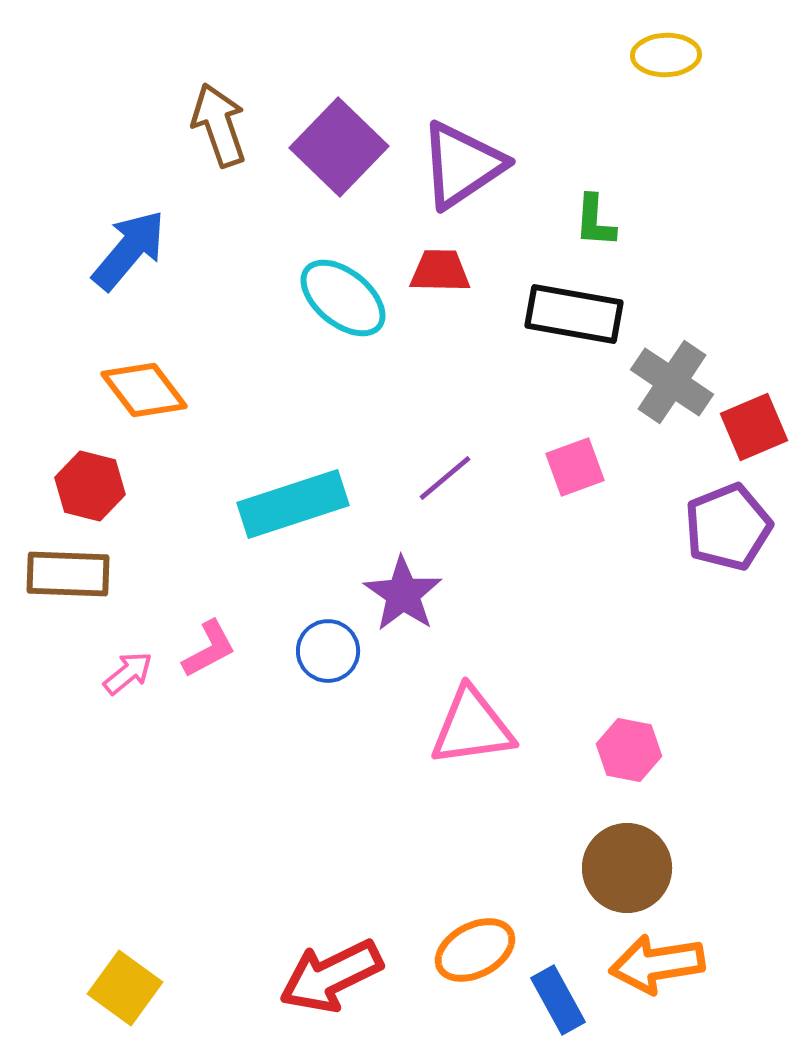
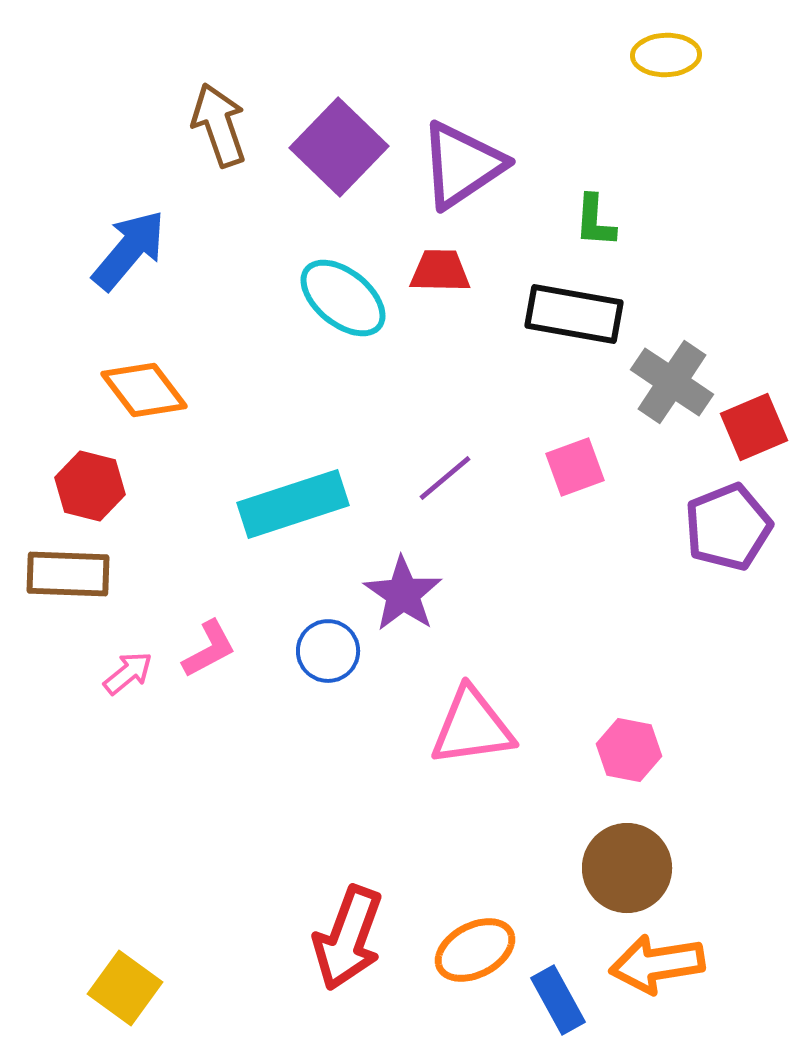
red arrow: moved 17 px right, 38 px up; rotated 44 degrees counterclockwise
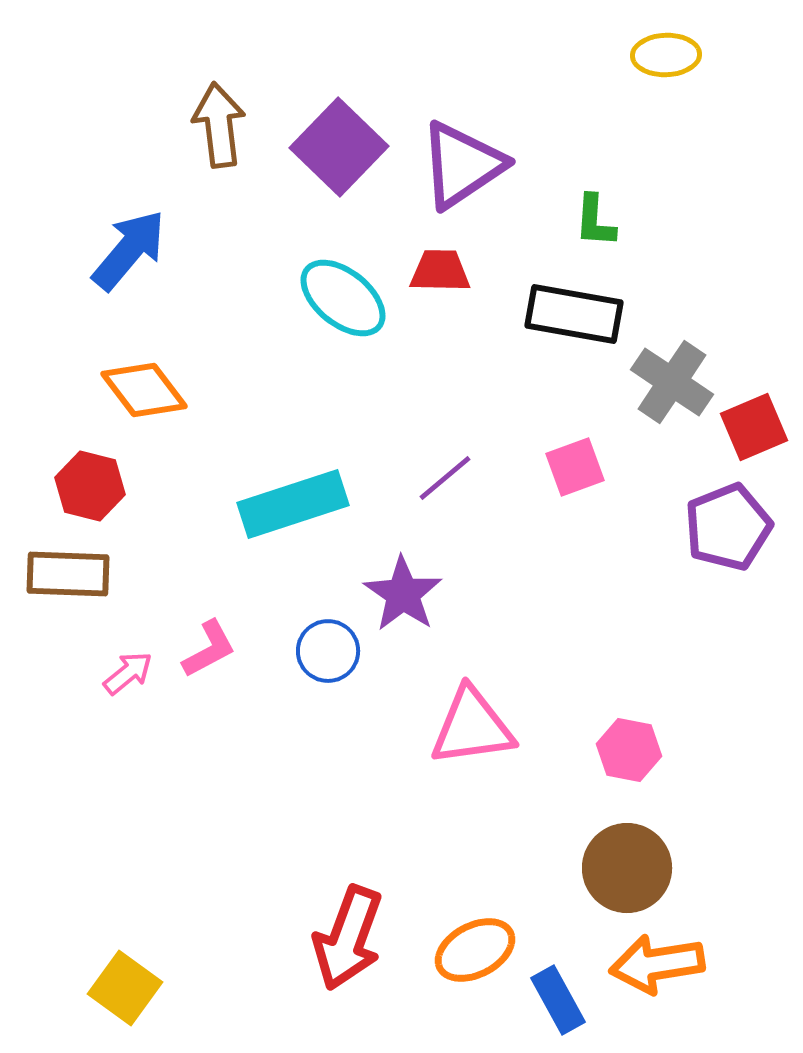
brown arrow: rotated 12 degrees clockwise
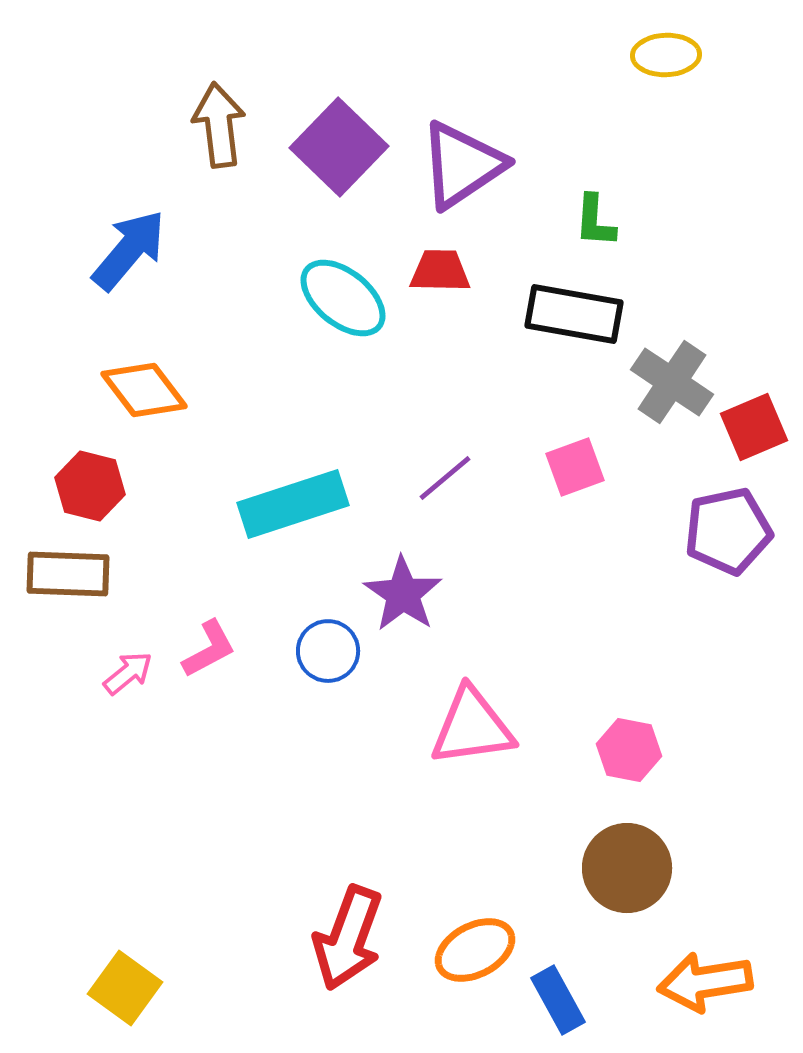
purple pentagon: moved 4 px down; rotated 10 degrees clockwise
orange arrow: moved 48 px right, 18 px down
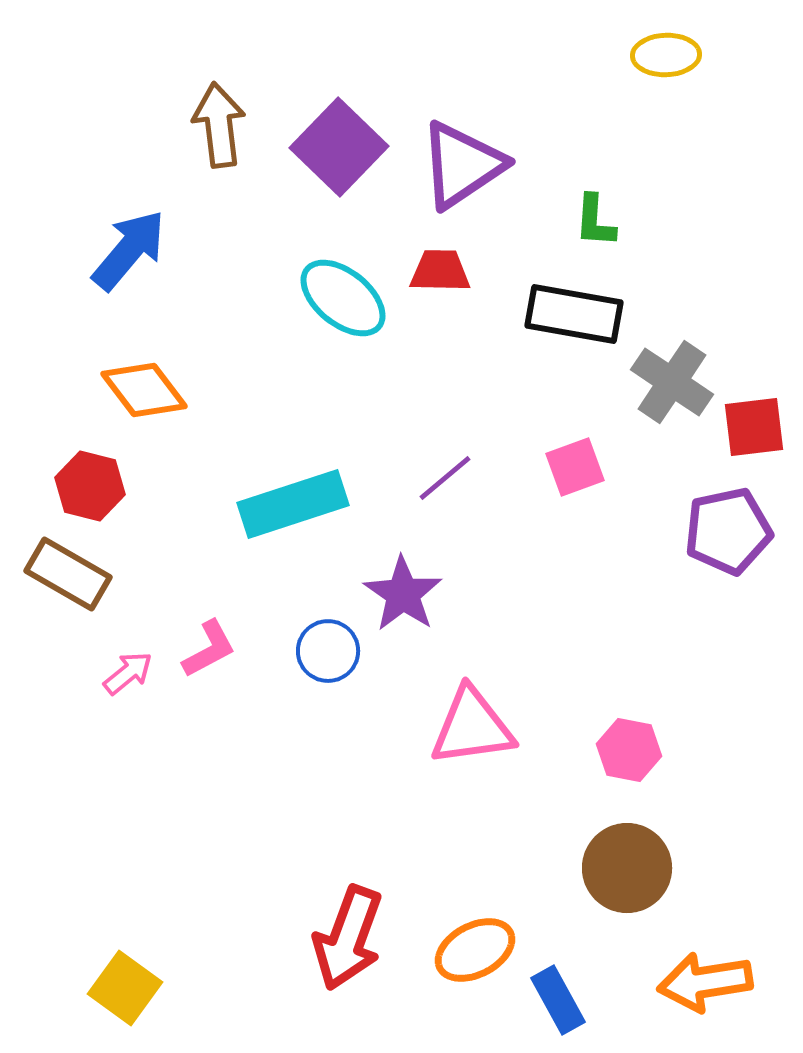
red square: rotated 16 degrees clockwise
brown rectangle: rotated 28 degrees clockwise
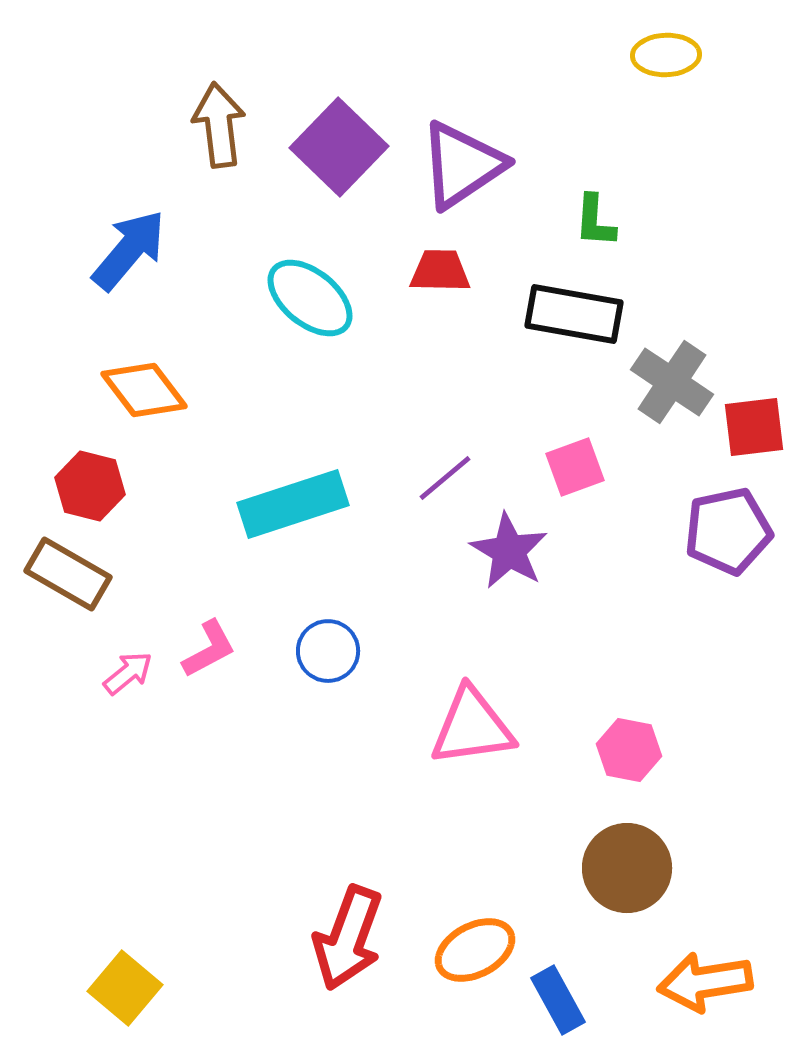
cyan ellipse: moved 33 px left
purple star: moved 106 px right, 43 px up; rotated 4 degrees counterclockwise
yellow square: rotated 4 degrees clockwise
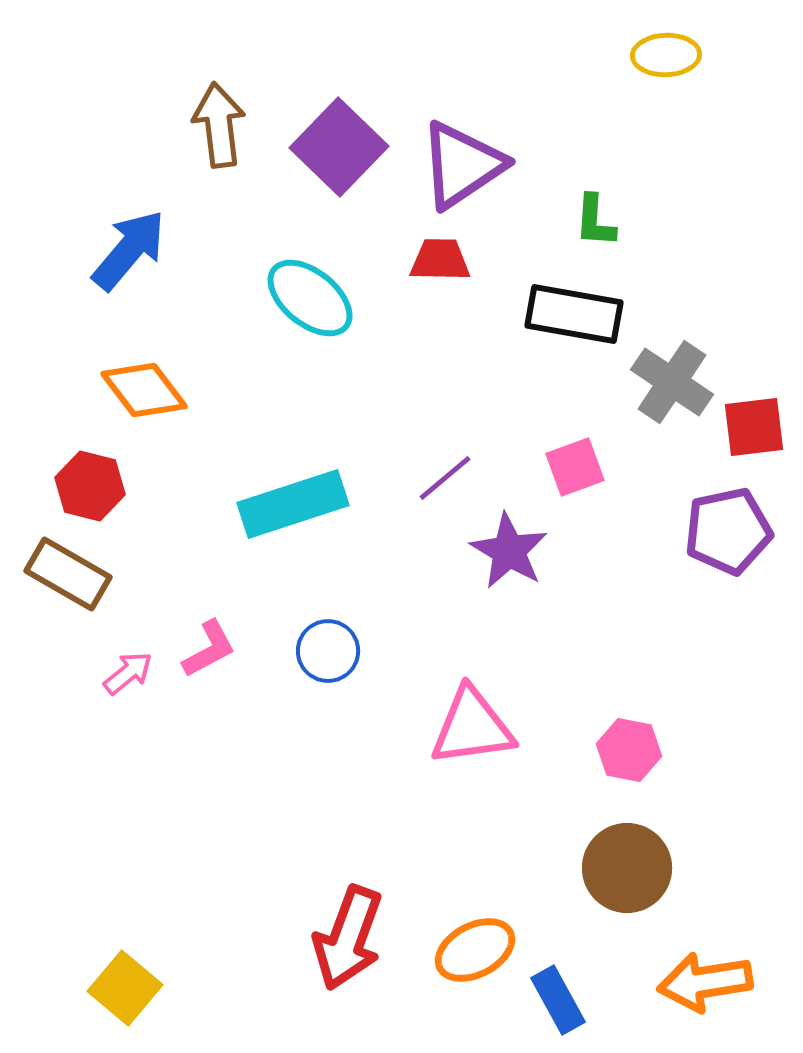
red trapezoid: moved 11 px up
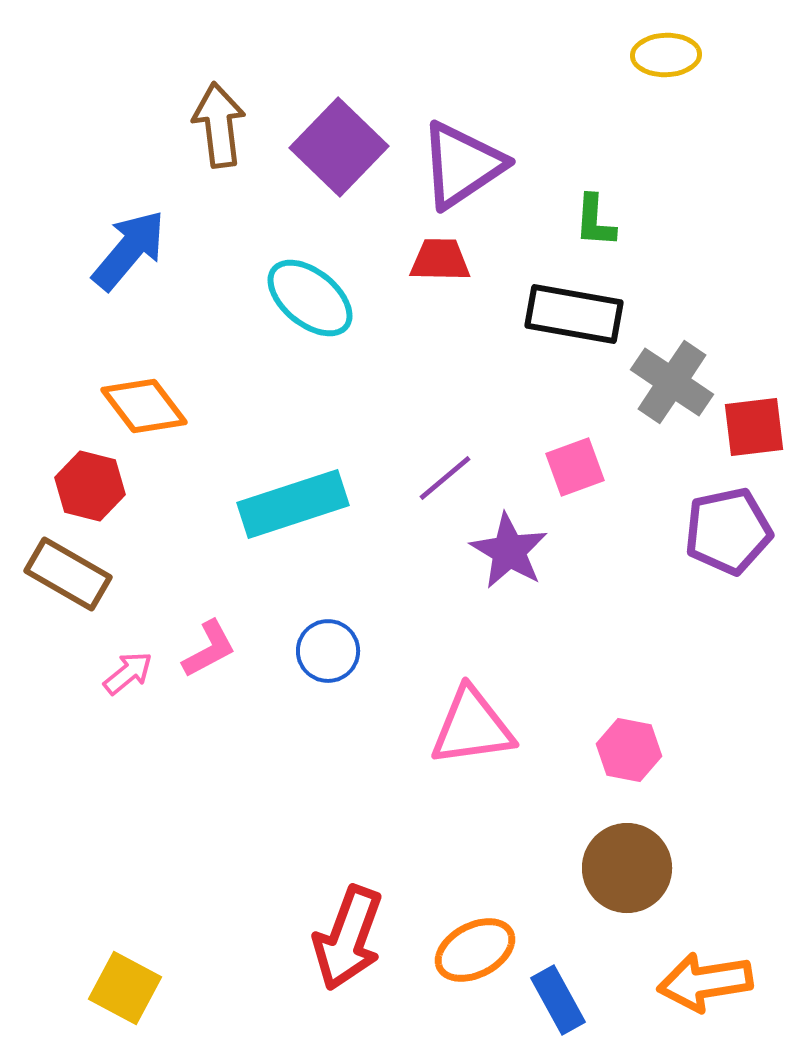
orange diamond: moved 16 px down
yellow square: rotated 12 degrees counterclockwise
